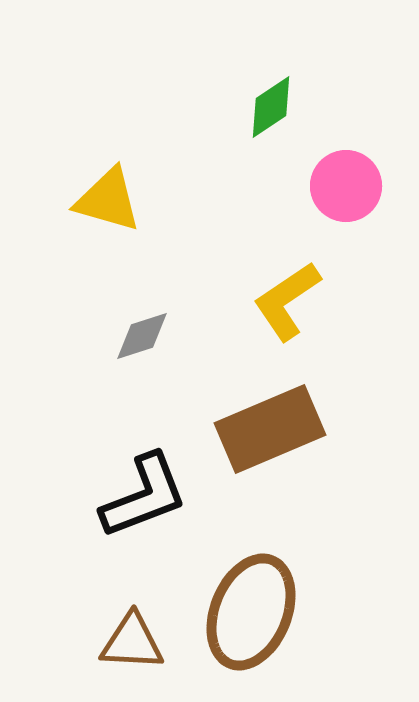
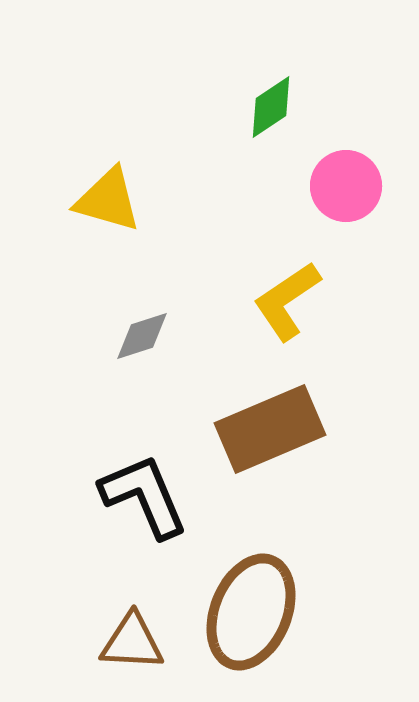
black L-shape: rotated 92 degrees counterclockwise
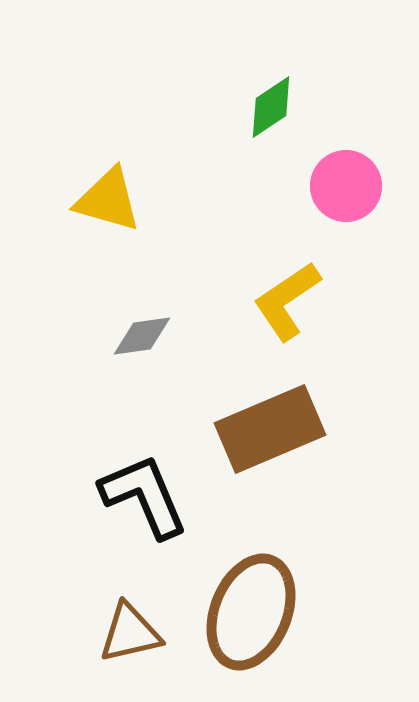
gray diamond: rotated 10 degrees clockwise
brown triangle: moved 2 px left, 9 px up; rotated 16 degrees counterclockwise
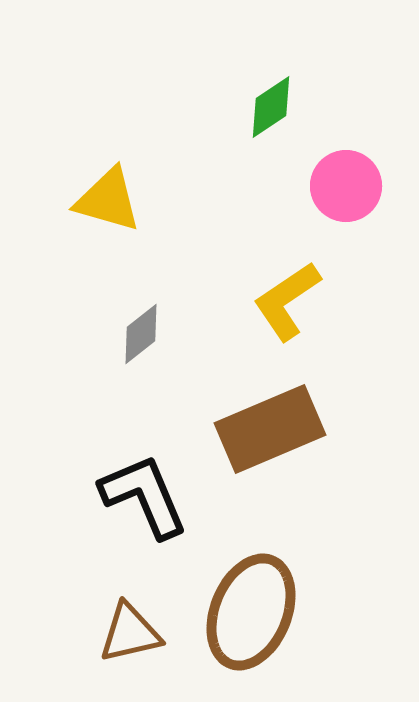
gray diamond: moved 1 px left, 2 px up; rotated 30 degrees counterclockwise
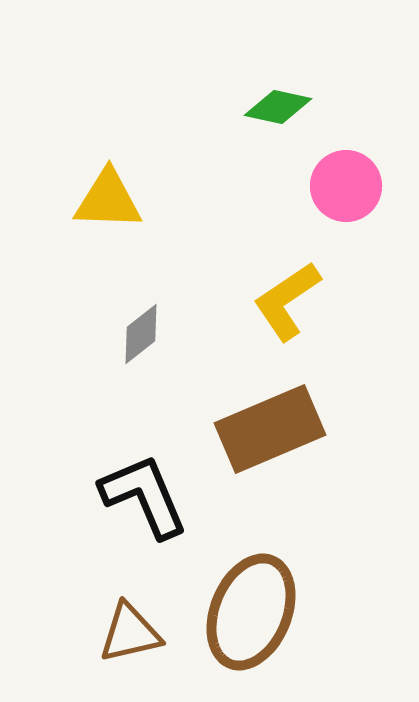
green diamond: moved 7 px right; rotated 46 degrees clockwise
yellow triangle: rotated 14 degrees counterclockwise
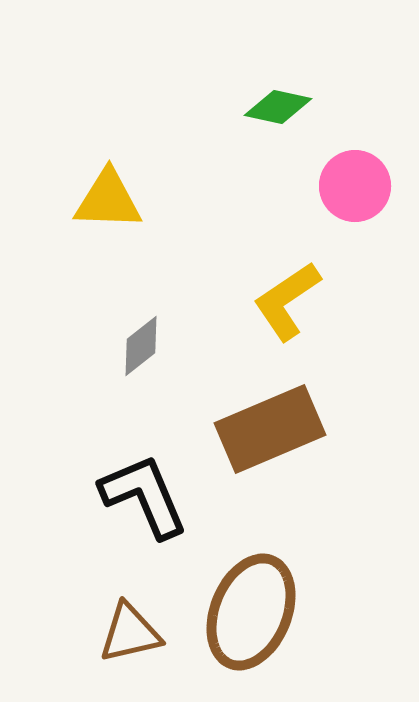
pink circle: moved 9 px right
gray diamond: moved 12 px down
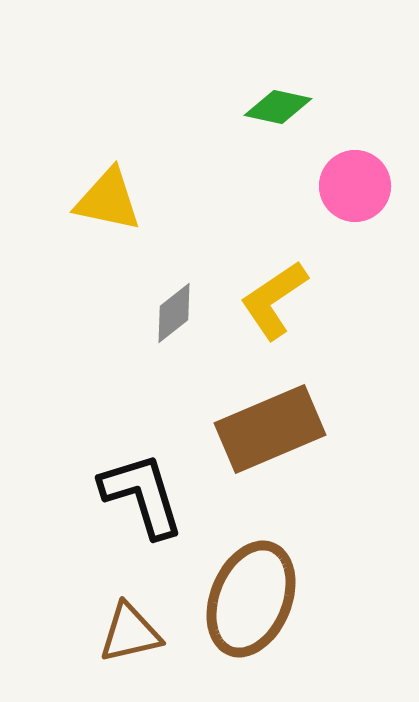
yellow triangle: rotated 10 degrees clockwise
yellow L-shape: moved 13 px left, 1 px up
gray diamond: moved 33 px right, 33 px up
black L-shape: moved 2 px left, 1 px up; rotated 6 degrees clockwise
brown ellipse: moved 13 px up
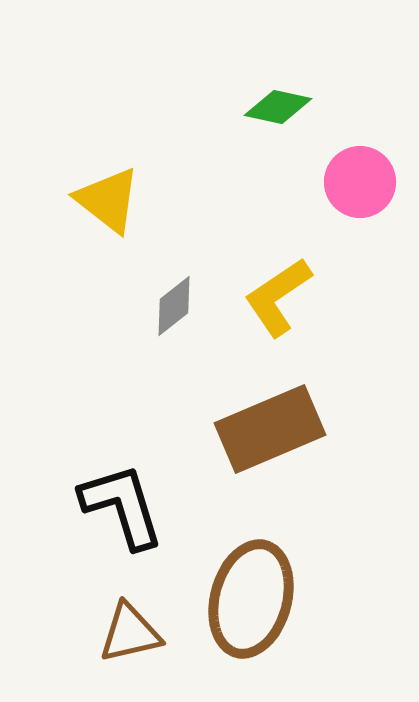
pink circle: moved 5 px right, 4 px up
yellow triangle: rotated 26 degrees clockwise
yellow L-shape: moved 4 px right, 3 px up
gray diamond: moved 7 px up
black L-shape: moved 20 px left, 11 px down
brown ellipse: rotated 7 degrees counterclockwise
